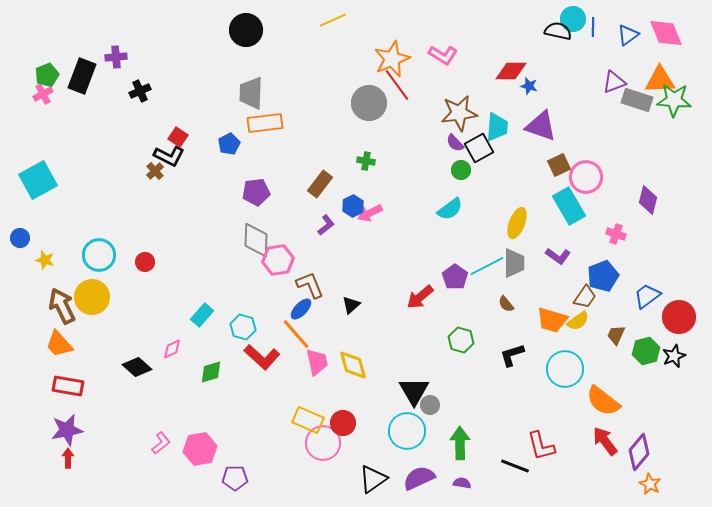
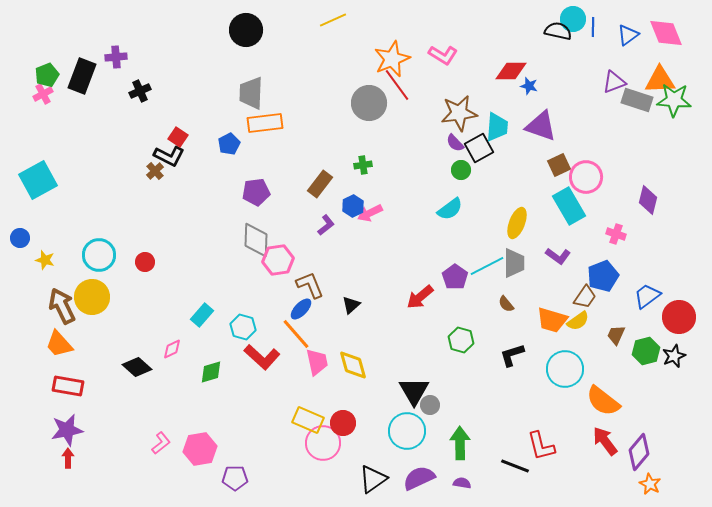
green cross at (366, 161): moved 3 px left, 4 px down; rotated 18 degrees counterclockwise
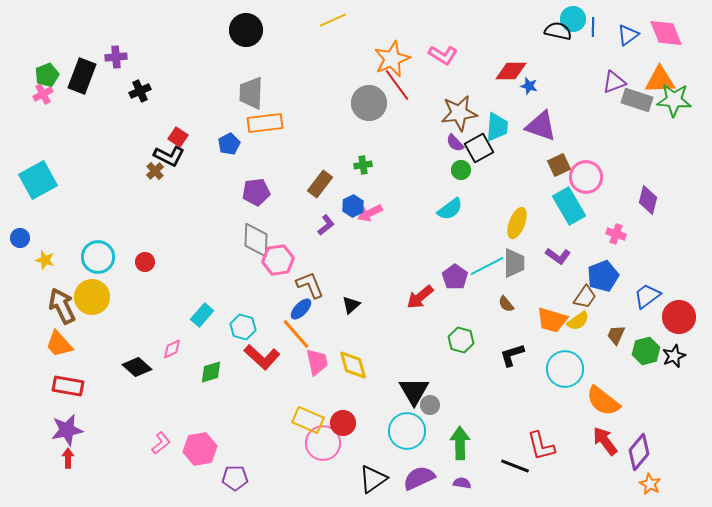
cyan circle at (99, 255): moved 1 px left, 2 px down
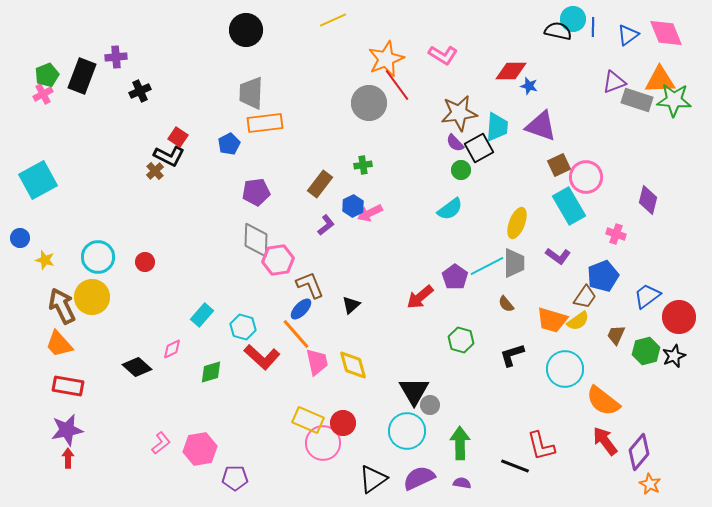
orange star at (392, 59): moved 6 px left
